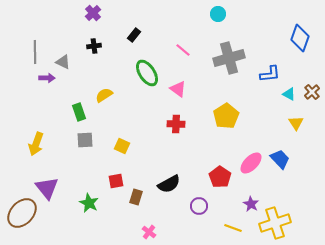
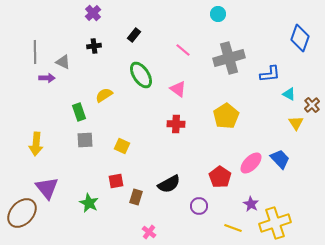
green ellipse: moved 6 px left, 2 px down
brown cross: moved 13 px down
yellow arrow: rotated 15 degrees counterclockwise
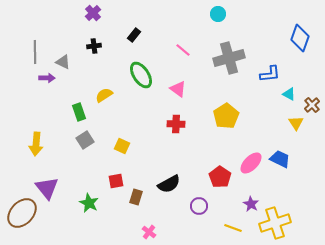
gray square: rotated 30 degrees counterclockwise
blue trapezoid: rotated 20 degrees counterclockwise
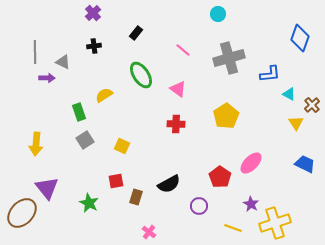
black rectangle: moved 2 px right, 2 px up
blue trapezoid: moved 25 px right, 5 px down
